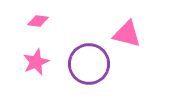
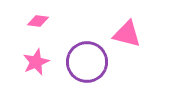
purple circle: moved 2 px left, 2 px up
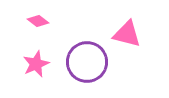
pink diamond: rotated 30 degrees clockwise
pink star: moved 2 px down
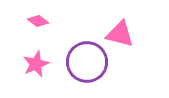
pink triangle: moved 7 px left
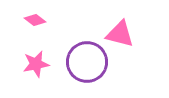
pink diamond: moved 3 px left, 1 px up
pink star: rotated 12 degrees clockwise
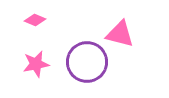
pink diamond: rotated 15 degrees counterclockwise
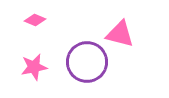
pink star: moved 2 px left, 3 px down
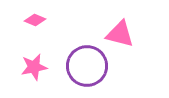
purple circle: moved 4 px down
